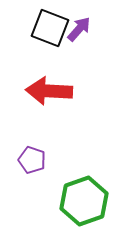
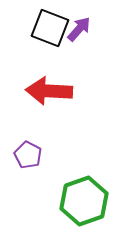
purple pentagon: moved 4 px left, 5 px up; rotated 8 degrees clockwise
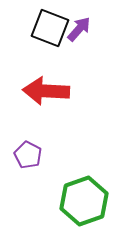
red arrow: moved 3 px left
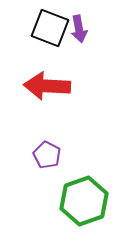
purple arrow: rotated 128 degrees clockwise
red arrow: moved 1 px right, 5 px up
purple pentagon: moved 19 px right
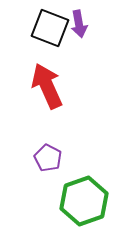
purple arrow: moved 5 px up
red arrow: rotated 63 degrees clockwise
purple pentagon: moved 1 px right, 3 px down
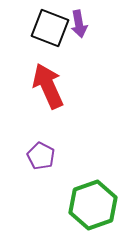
red arrow: moved 1 px right
purple pentagon: moved 7 px left, 2 px up
green hexagon: moved 9 px right, 4 px down
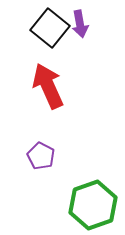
purple arrow: moved 1 px right
black square: rotated 18 degrees clockwise
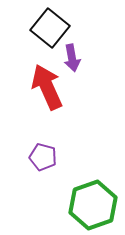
purple arrow: moved 8 px left, 34 px down
red arrow: moved 1 px left, 1 px down
purple pentagon: moved 2 px right, 1 px down; rotated 12 degrees counterclockwise
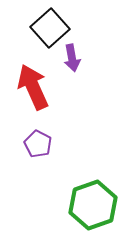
black square: rotated 9 degrees clockwise
red arrow: moved 14 px left
purple pentagon: moved 5 px left, 13 px up; rotated 12 degrees clockwise
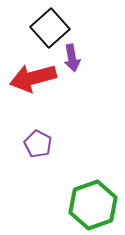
red arrow: moved 9 px up; rotated 81 degrees counterclockwise
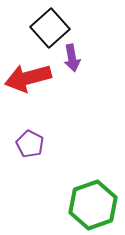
red arrow: moved 5 px left
purple pentagon: moved 8 px left
